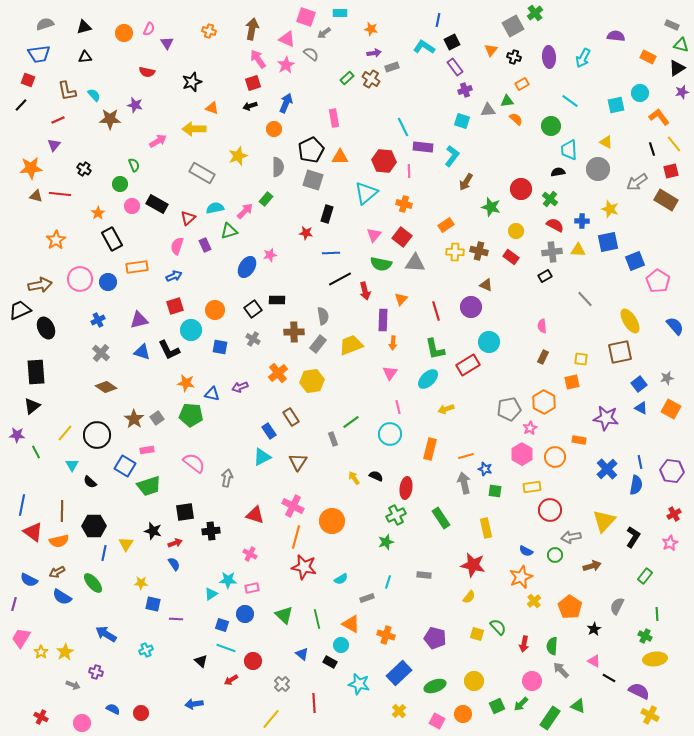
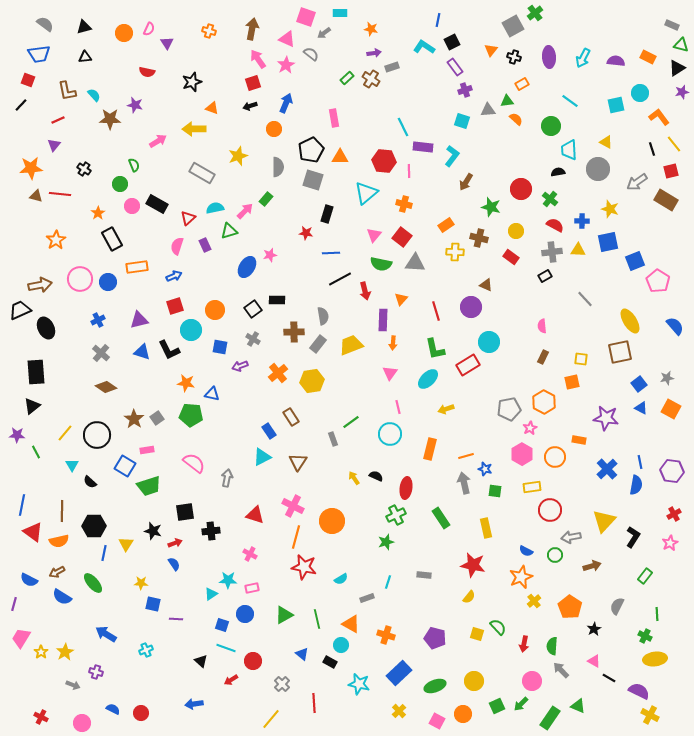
gray semicircle at (45, 24): rotated 54 degrees clockwise
purple semicircle at (616, 36): moved 25 px down
brown cross at (479, 251): moved 13 px up
purple arrow at (240, 387): moved 21 px up
green triangle at (284, 615): rotated 48 degrees clockwise
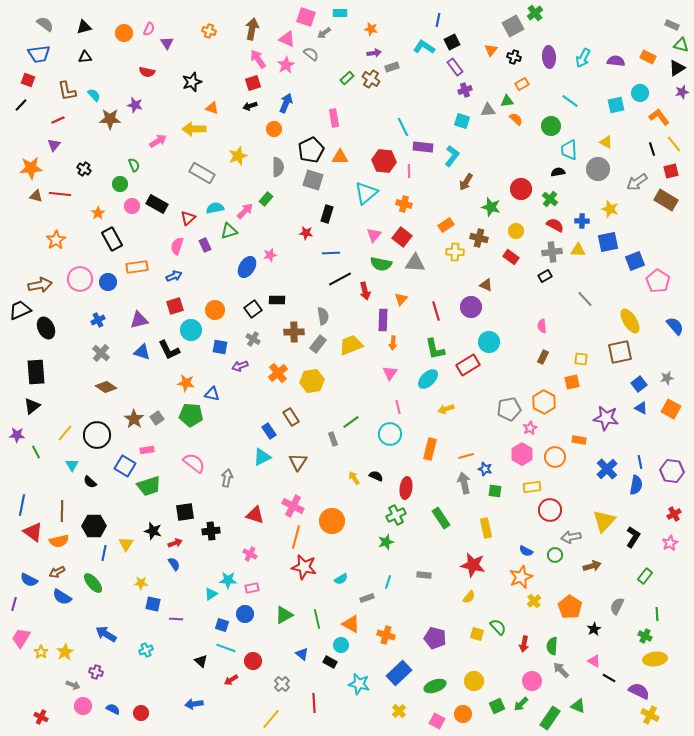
pink circle at (82, 723): moved 1 px right, 17 px up
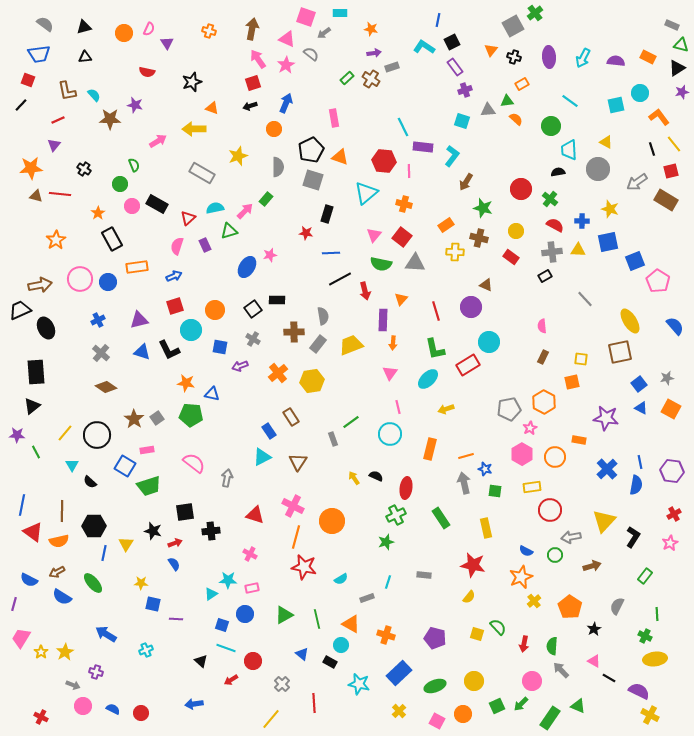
orange triangle at (340, 157): rotated 18 degrees clockwise
green star at (491, 207): moved 8 px left, 1 px down
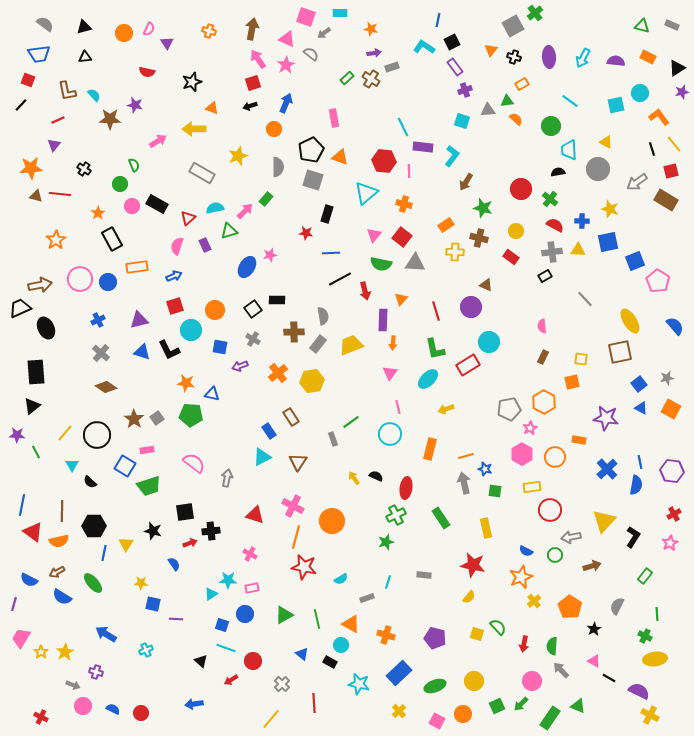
green triangle at (681, 45): moved 39 px left, 19 px up
black trapezoid at (20, 310): moved 2 px up
red arrow at (175, 543): moved 15 px right
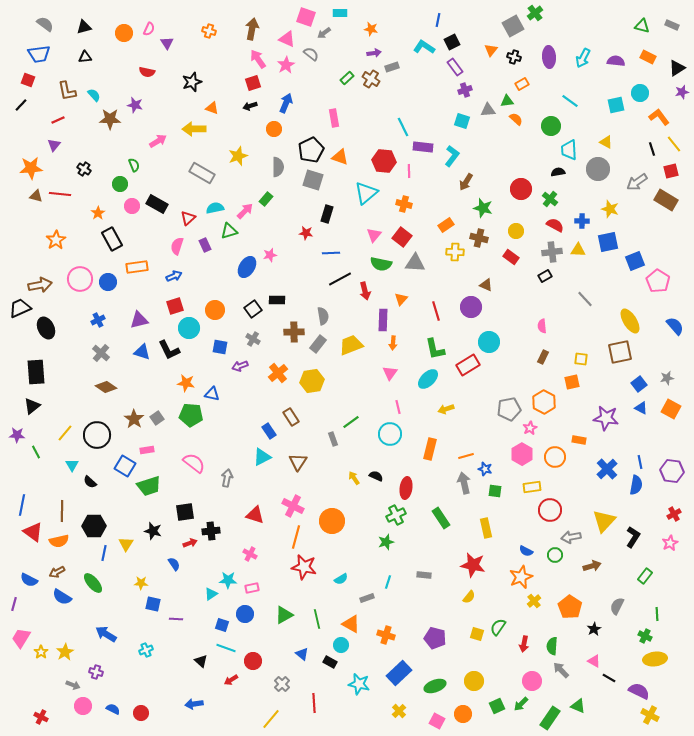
cyan circle at (191, 330): moved 2 px left, 2 px up
green semicircle at (498, 627): rotated 102 degrees counterclockwise
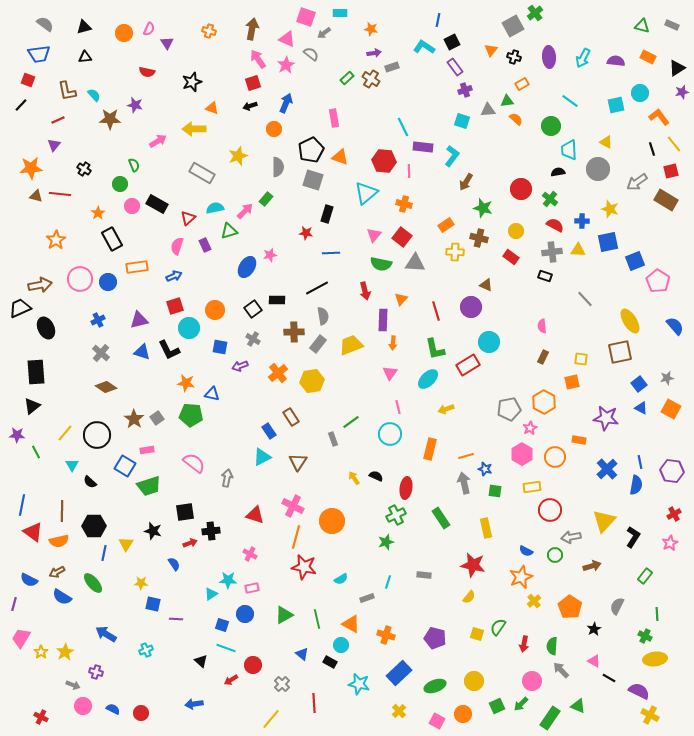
black rectangle at (545, 276): rotated 48 degrees clockwise
black line at (340, 279): moved 23 px left, 9 px down
red circle at (253, 661): moved 4 px down
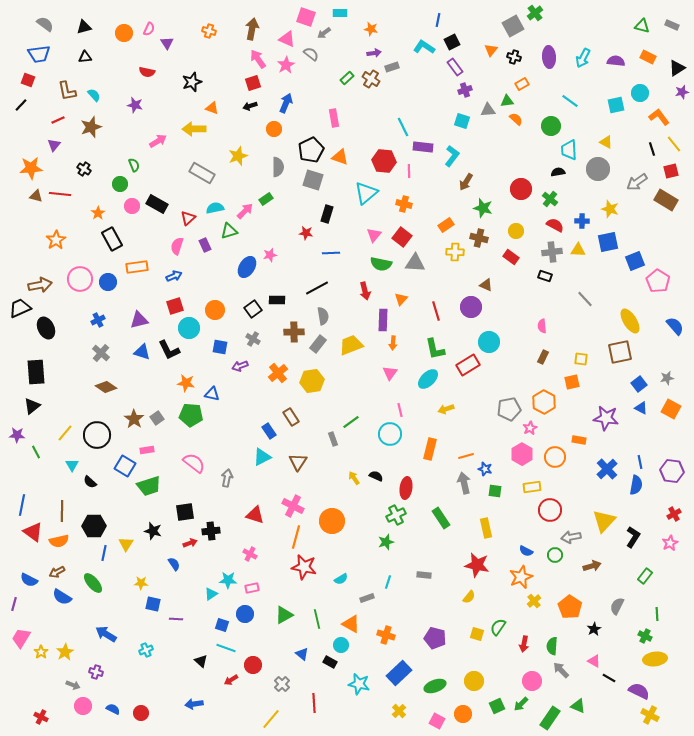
brown star at (110, 119): moved 19 px left, 8 px down; rotated 20 degrees counterclockwise
green rectangle at (266, 199): rotated 16 degrees clockwise
pink line at (398, 407): moved 2 px right, 3 px down
red star at (473, 565): moved 4 px right
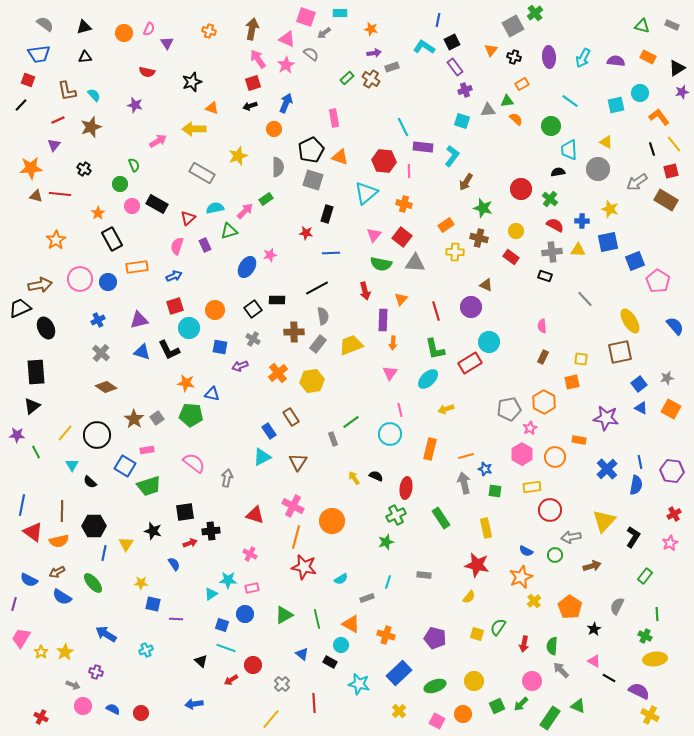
red rectangle at (468, 365): moved 2 px right, 2 px up
